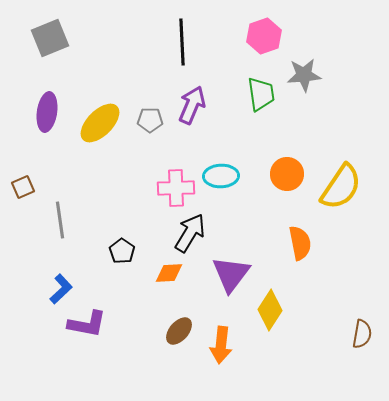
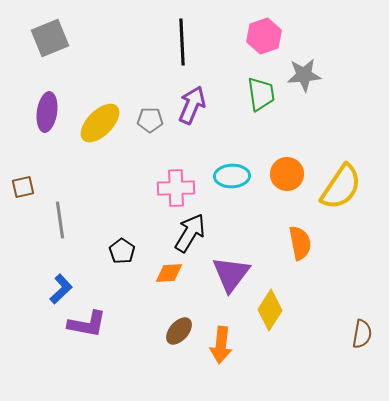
cyan ellipse: moved 11 px right
brown square: rotated 10 degrees clockwise
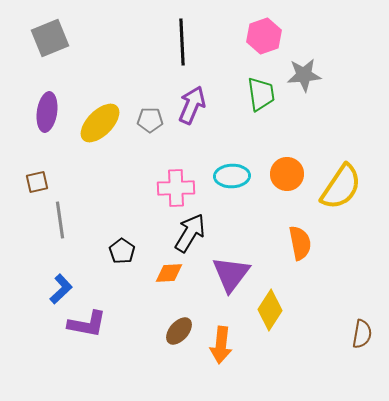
brown square: moved 14 px right, 5 px up
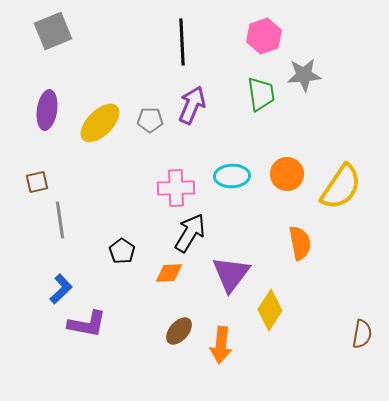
gray square: moved 3 px right, 7 px up
purple ellipse: moved 2 px up
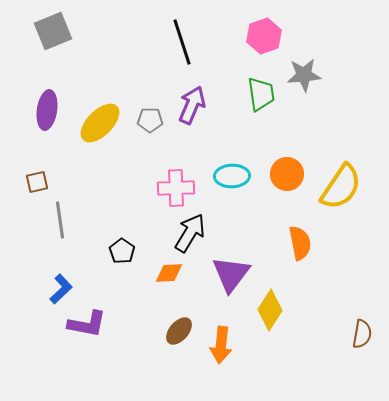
black line: rotated 15 degrees counterclockwise
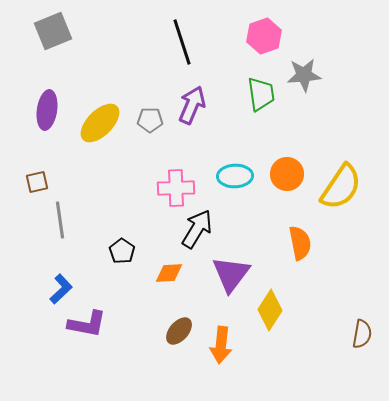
cyan ellipse: moved 3 px right
black arrow: moved 7 px right, 4 px up
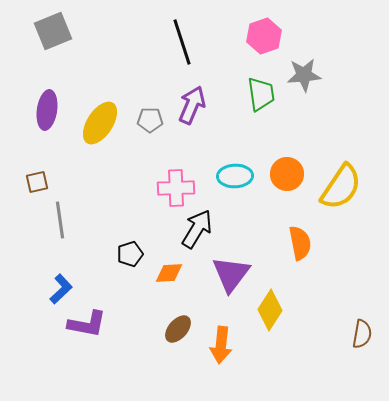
yellow ellipse: rotated 12 degrees counterclockwise
black pentagon: moved 8 px right, 3 px down; rotated 20 degrees clockwise
brown ellipse: moved 1 px left, 2 px up
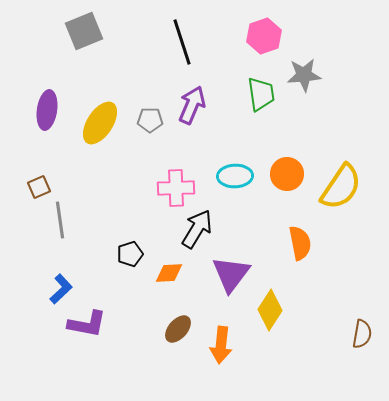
gray square: moved 31 px right
brown square: moved 2 px right, 5 px down; rotated 10 degrees counterclockwise
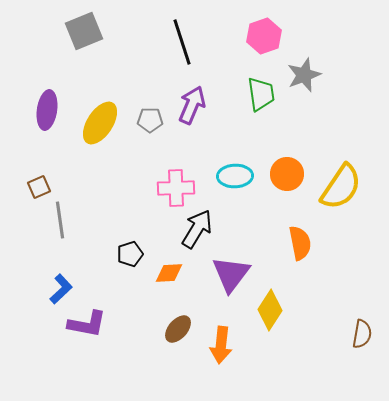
gray star: rotated 16 degrees counterclockwise
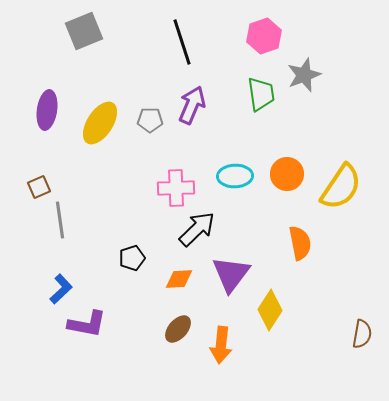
black arrow: rotated 15 degrees clockwise
black pentagon: moved 2 px right, 4 px down
orange diamond: moved 10 px right, 6 px down
